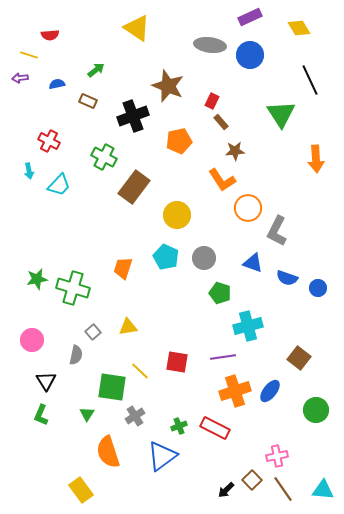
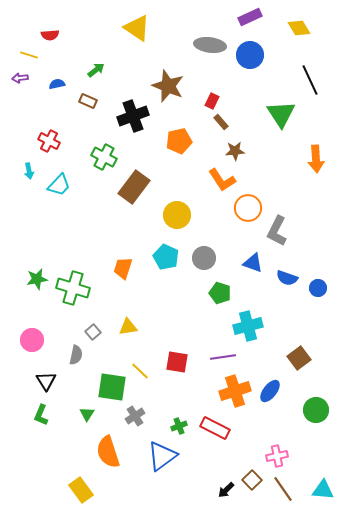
brown square at (299, 358): rotated 15 degrees clockwise
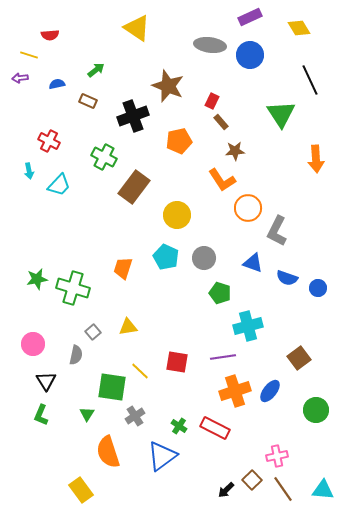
pink circle at (32, 340): moved 1 px right, 4 px down
green cross at (179, 426): rotated 35 degrees counterclockwise
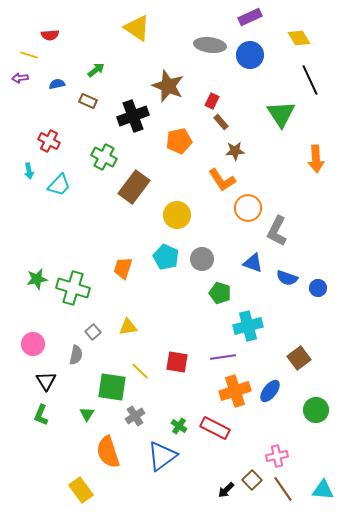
yellow diamond at (299, 28): moved 10 px down
gray circle at (204, 258): moved 2 px left, 1 px down
